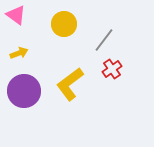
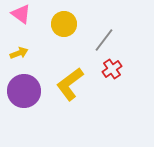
pink triangle: moved 5 px right, 1 px up
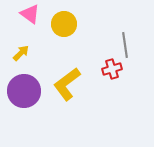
pink triangle: moved 9 px right
gray line: moved 21 px right, 5 px down; rotated 45 degrees counterclockwise
yellow arrow: moved 2 px right; rotated 24 degrees counterclockwise
red cross: rotated 18 degrees clockwise
yellow L-shape: moved 3 px left
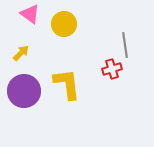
yellow L-shape: rotated 120 degrees clockwise
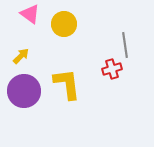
yellow arrow: moved 3 px down
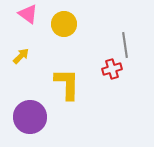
pink triangle: moved 2 px left
yellow L-shape: rotated 8 degrees clockwise
purple circle: moved 6 px right, 26 px down
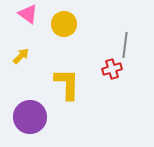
gray line: rotated 15 degrees clockwise
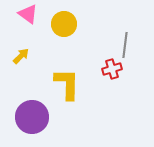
purple circle: moved 2 px right
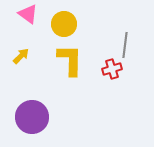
yellow L-shape: moved 3 px right, 24 px up
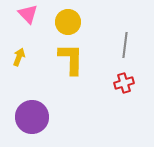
pink triangle: rotated 10 degrees clockwise
yellow circle: moved 4 px right, 2 px up
yellow arrow: moved 2 px left, 1 px down; rotated 24 degrees counterclockwise
yellow L-shape: moved 1 px right, 1 px up
red cross: moved 12 px right, 14 px down
